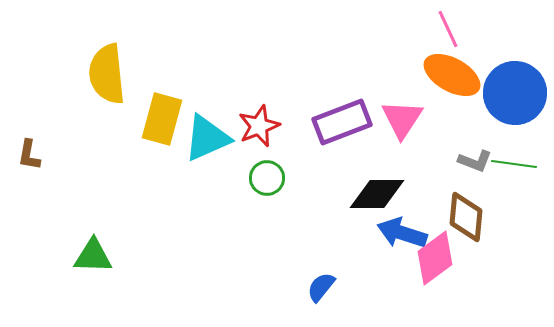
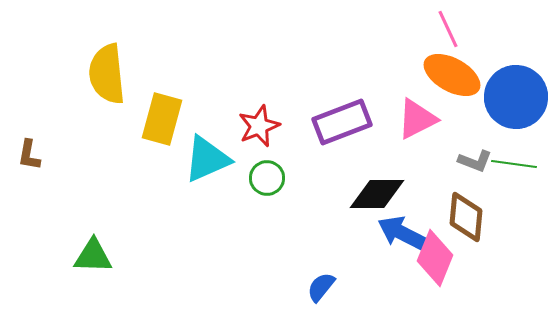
blue circle: moved 1 px right, 4 px down
pink triangle: moved 15 px right; rotated 30 degrees clockwise
cyan triangle: moved 21 px down
blue arrow: rotated 9 degrees clockwise
pink diamond: rotated 32 degrees counterclockwise
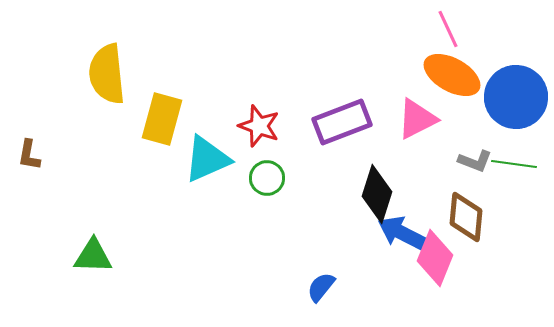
red star: rotated 30 degrees counterclockwise
black diamond: rotated 72 degrees counterclockwise
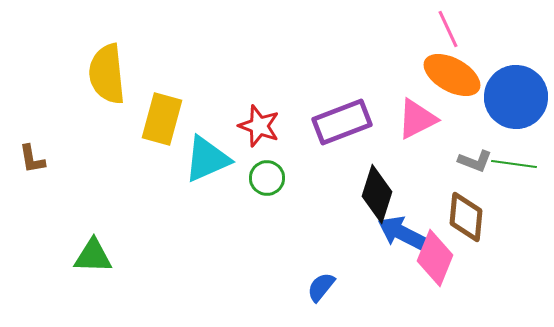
brown L-shape: moved 3 px right, 4 px down; rotated 20 degrees counterclockwise
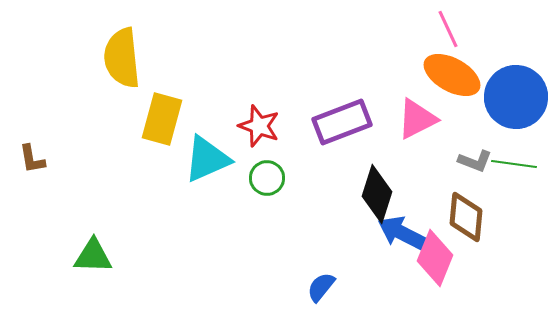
yellow semicircle: moved 15 px right, 16 px up
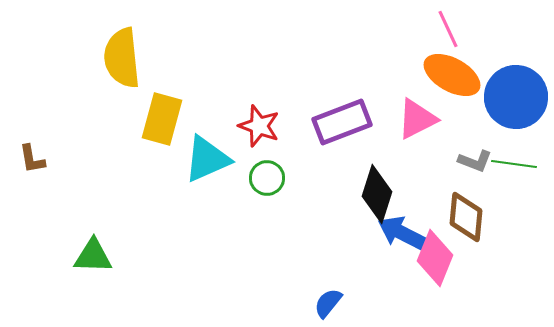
blue semicircle: moved 7 px right, 16 px down
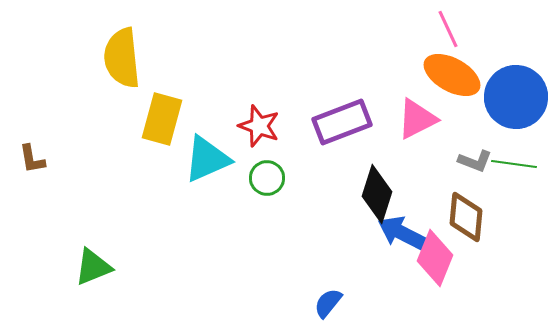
green triangle: moved 11 px down; rotated 24 degrees counterclockwise
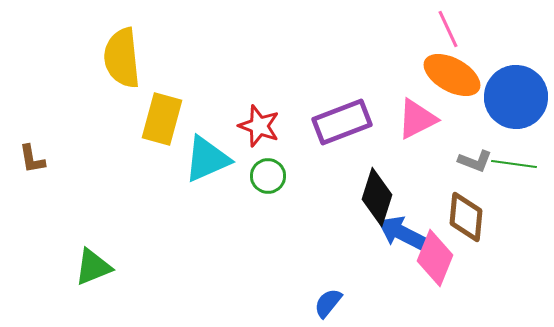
green circle: moved 1 px right, 2 px up
black diamond: moved 3 px down
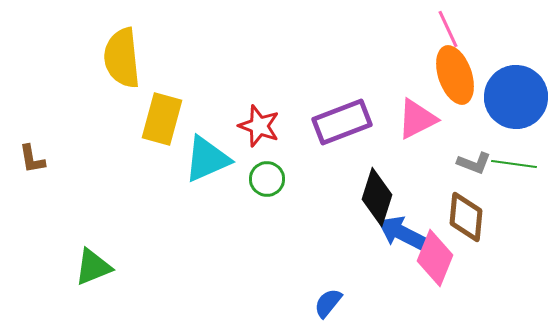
orange ellipse: moved 3 px right; rotated 42 degrees clockwise
gray L-shape: moved 1 px left, 2 px down
green circle: moved 1 px left, 3 px down
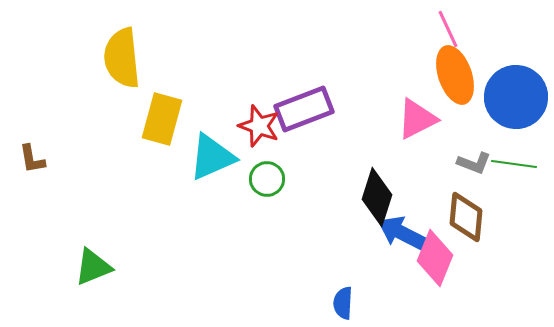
purple rectangle: moved 38 px left, 13 px up
cyan triangle: moved 5 px right, 2 px up
blue semicircle: moved 15 px right; rotated 36 degrees counterclockwise
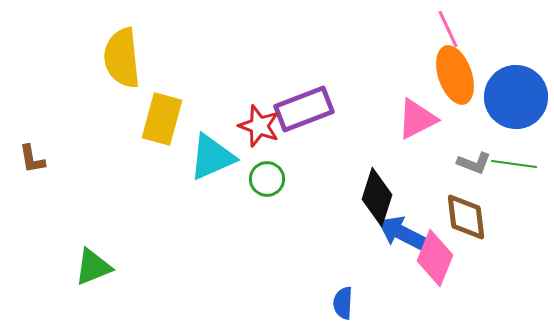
brown diamond: rotated 12 degrees counterclockwise
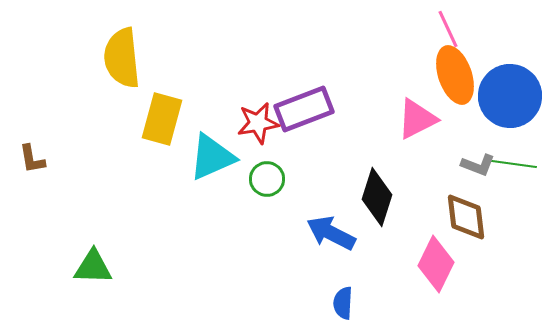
blue circle: moved 6 px left, 1 px up
red star: moved 1 px left, 3 px up; rotated 30 degrees counterclockwise
gray L-shape: moved 4 px right, 2 px down
blue arrow: moved 71 px left
pink diamond: moved 1 px right, 6 px down; rotated 4 degrees clockwise
green triangle: rotated 24 degrees clockwise
